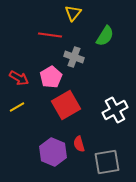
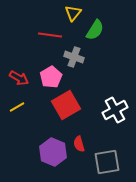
green semicircle: moved 10 px left, 6 px up
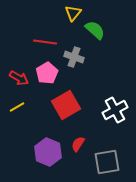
green semicircle: rotated 80 degrees counterclockwise
red line: moved 5 px left, 7 px down
pink pentagon: moved 4 px left, 4 px up
red semicircle: moved 1 px left; rotated 49 degrees clockwise
purple hexagon: moved 5 px left
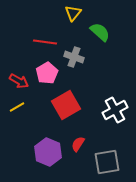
green semicircle: moved 5 px right, 2 px down
red arrow: moved 3 px down
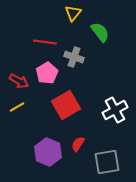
green semicircle: rotated 10 degrees clockwise
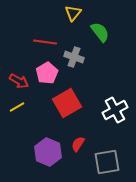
red square: moved 1 px right, 2 px up
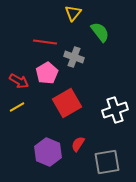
white cross: rotated 10 degrees clockwise
